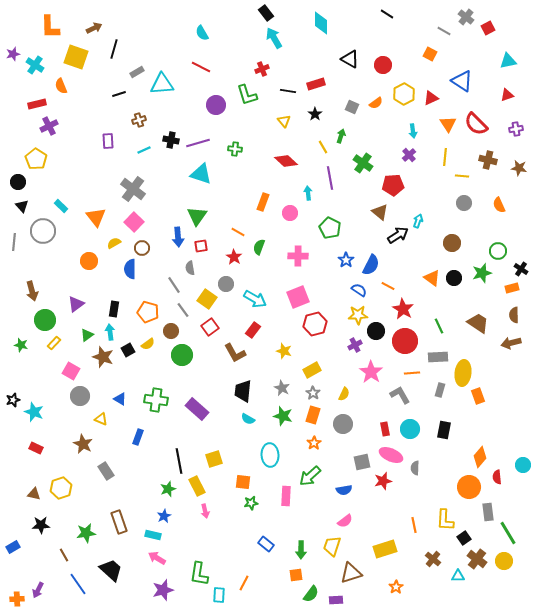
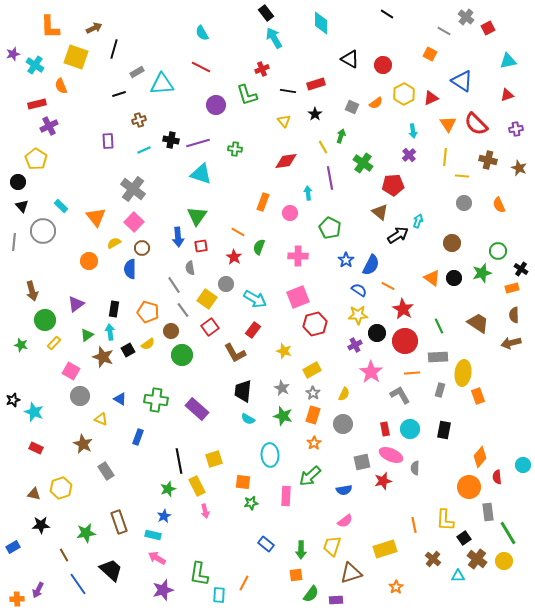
red diamond at (286, 161): rotated 50 degrees counterclockwise
brown star at (519, 168): rotated 14 degrees clockwise
black circle at (376, 331): moved 1 px right, 2 px down
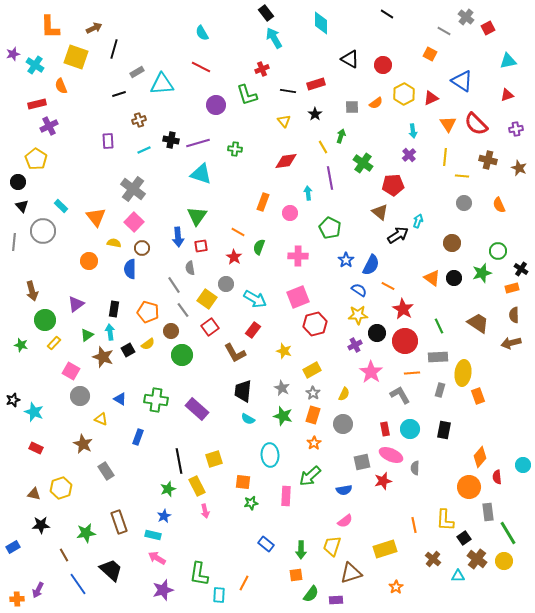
gray square at (352, 107): rotated 24 degrees counterclockwise
yellow semicircle at (114, 243): rotated 40 degrees clockwise
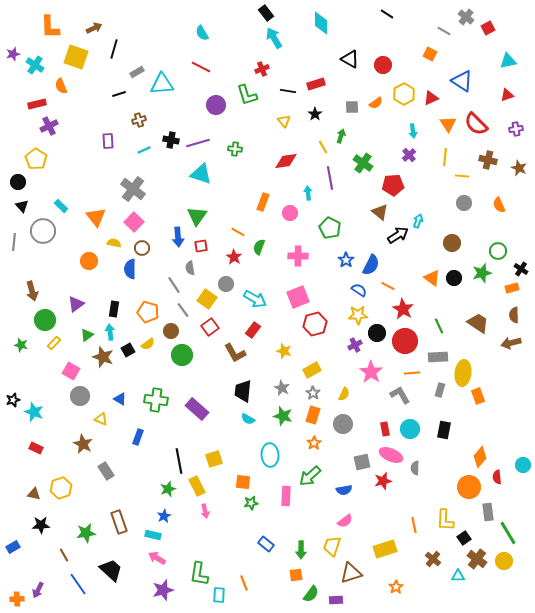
orange line at (244, 583): rotated 49 degrees counterclockwise
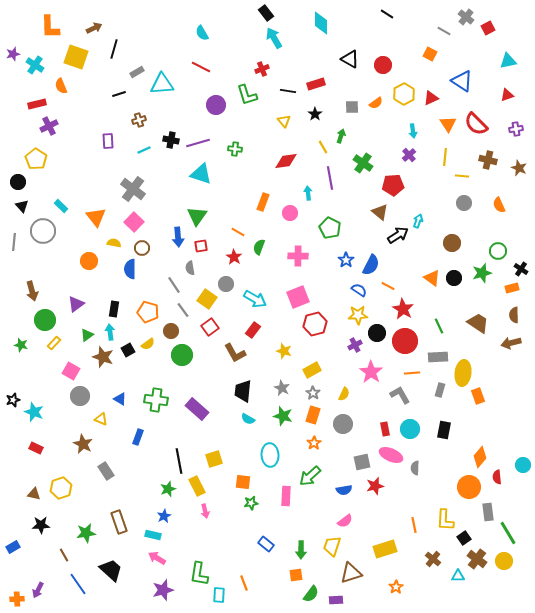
red star at (383, 481): moved 8 px left, 5 px down
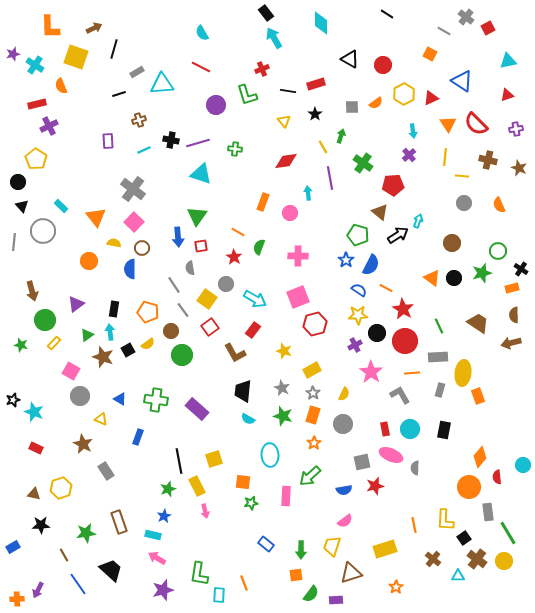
green pentagon at (330, 228): moved 28 px right, 7 px down; rotated 10 degrees counterclockwise
orange line at (388, 286): moved 2 px left, 2 px down
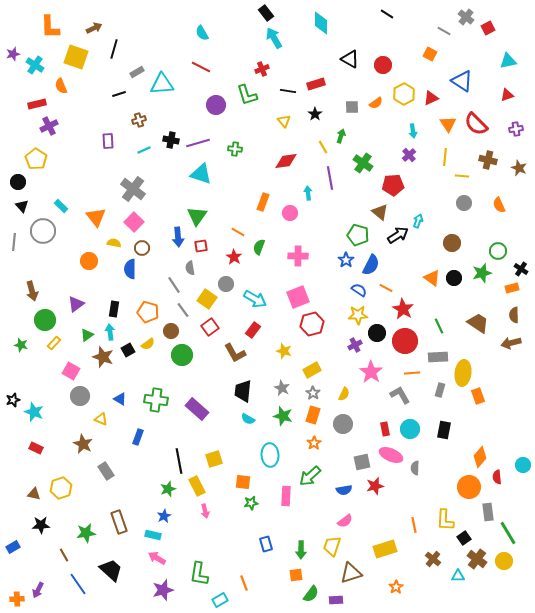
red hexagon at (315, 324): moved 3 px left
blue rectangle at (266, 544): rotated 35 degrees clockwise
cyan rectangle at (219, 595): moved 1 px right, 5 px down; rotated 56 degrees clockwise
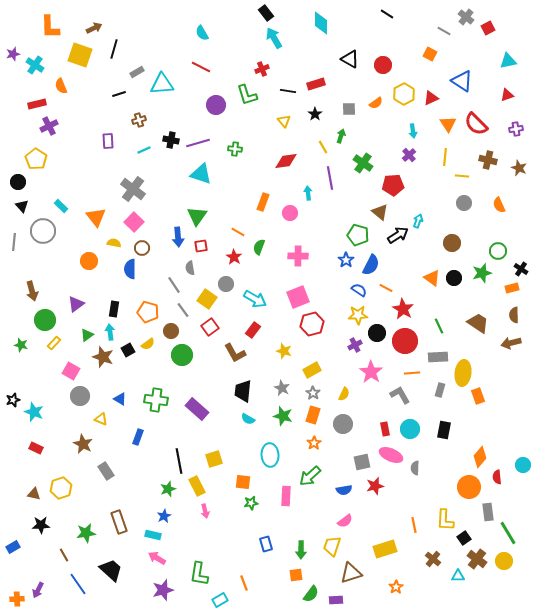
yellow square at (76, 57): moved 4 px right, 2 px up
gray square at (352, 107): moved 3 px left, 2 px down
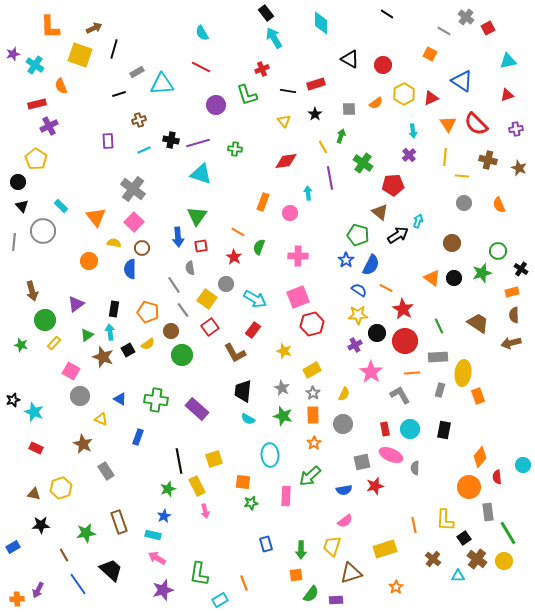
orange rectangle at (512, 288): moved 4 px down
orange rectangle at (313, 415): rotated 18 degrees counterclockwise
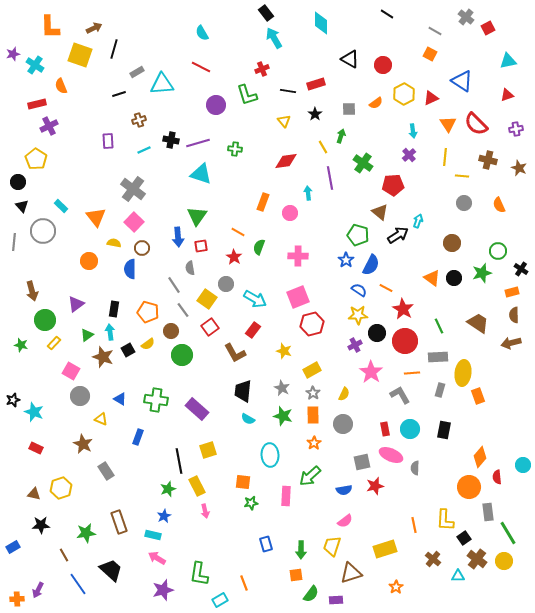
gray line at (444, 31): moved 9 px left
yellow square at (214, 459): moved 6 px left, 9 px up
